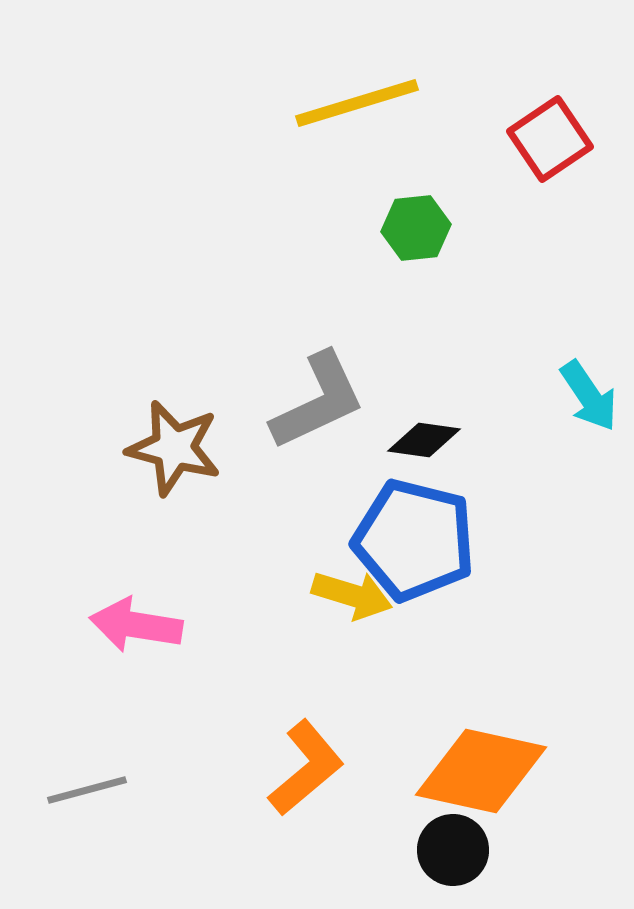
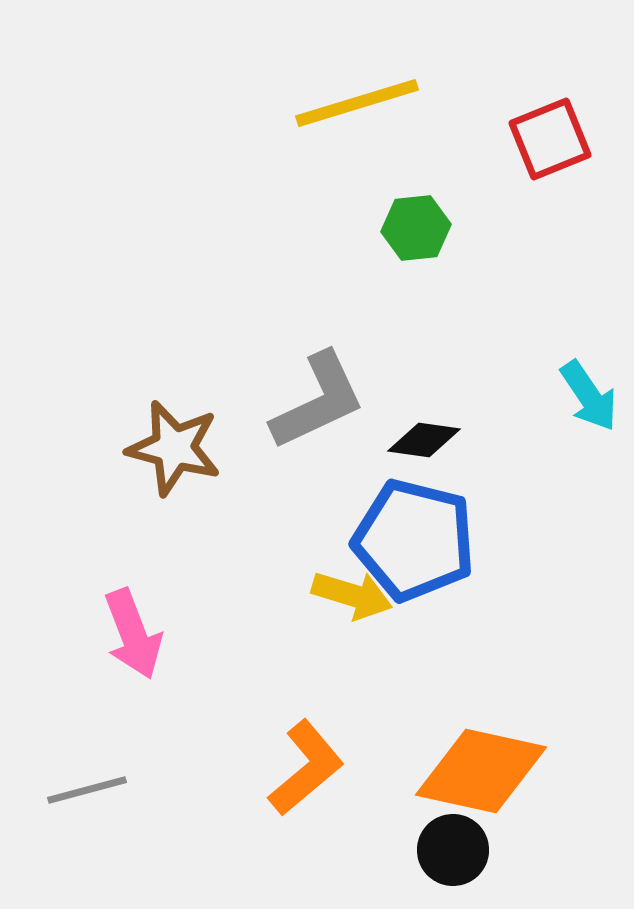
red square: rotated 12 degrees clockwise
pink arrow: moved 3 px left, 9 px down; rotated 120 degrees counterclockwise
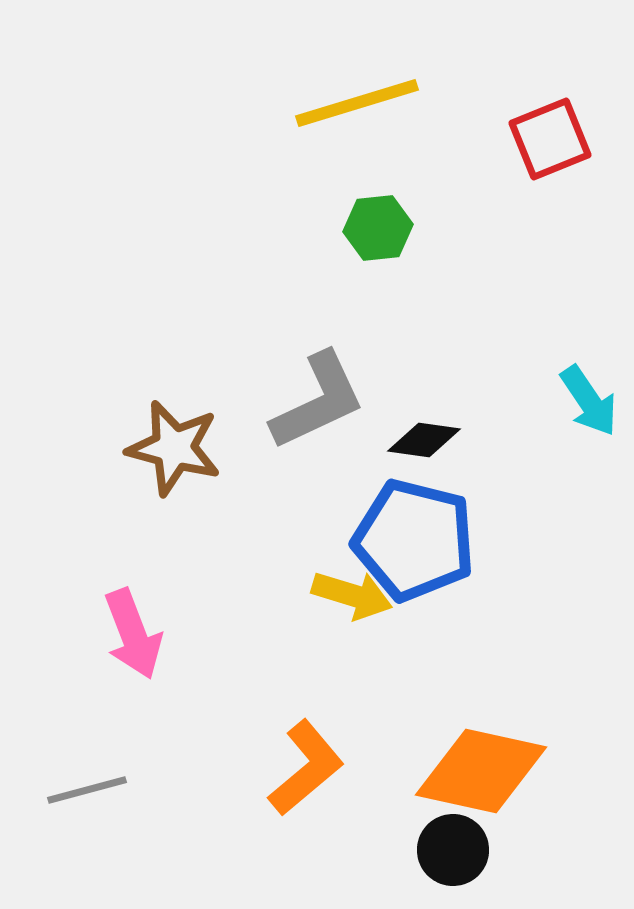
green hexagon: moved 38 px left
cyan arrow: moved 5 px down
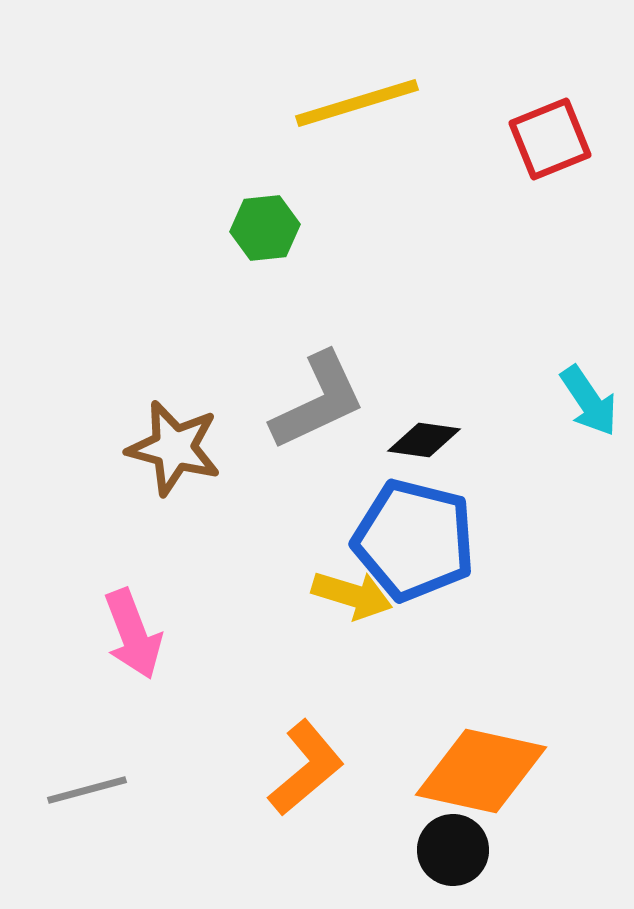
green hexagon: moved 113 px left
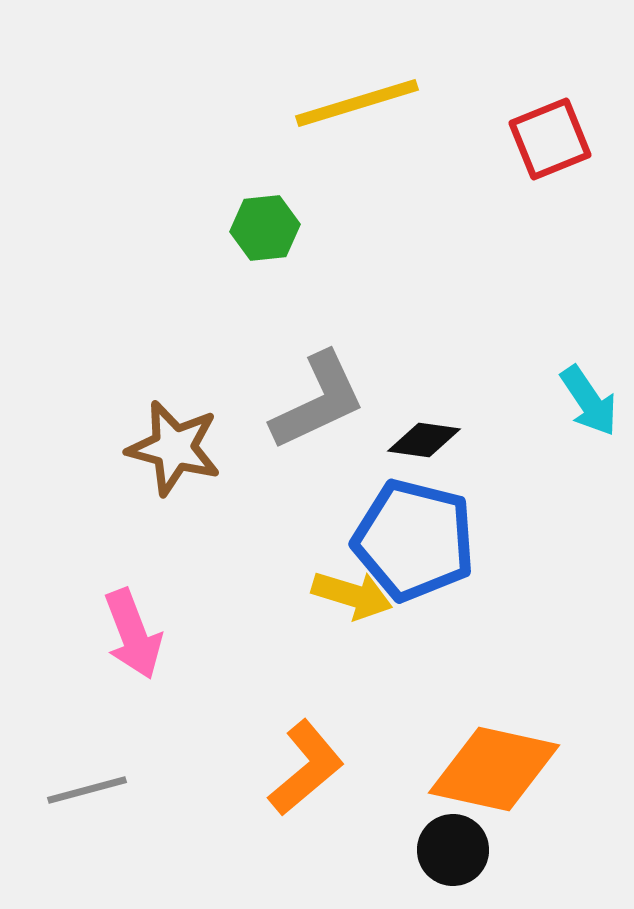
orange diamond: moved 13 px right, 2 px up
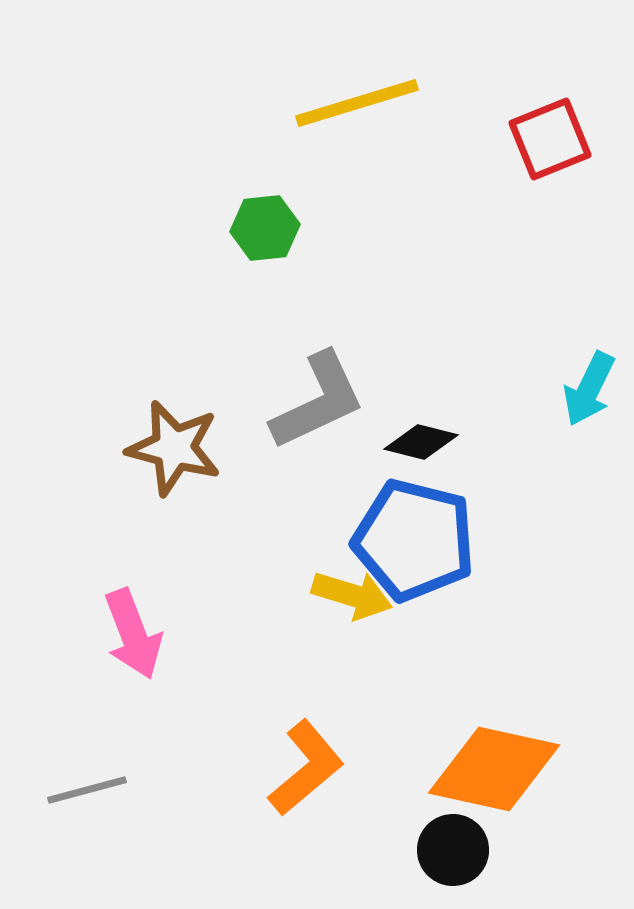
cyan arrow: moved 12 px up; rotated 60 degrees clockwise
black diamond: moved 3 px left, 2 px down; rotated 6 degrees clockwise
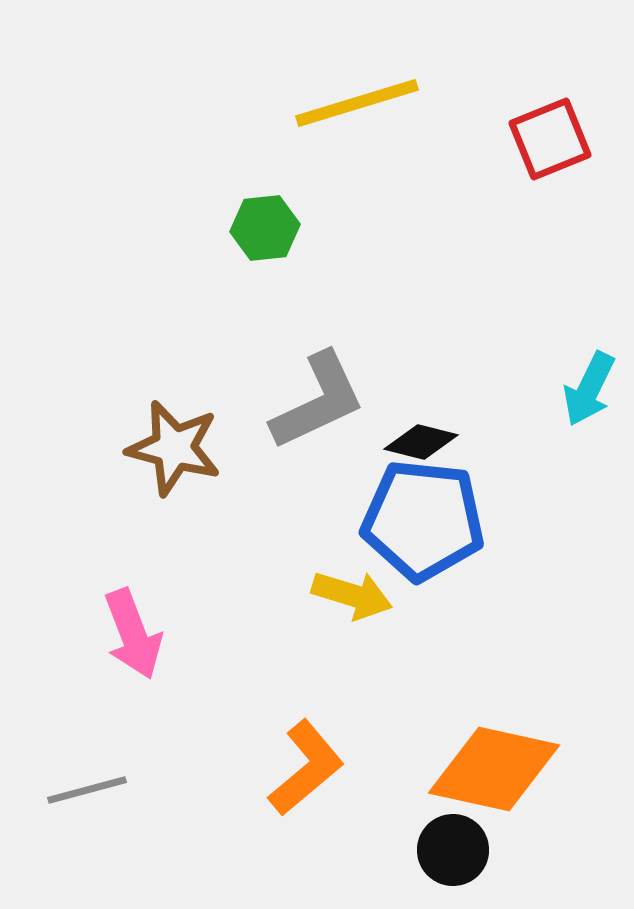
blue pentagon: moved 9 px right, 20 px up; rotated 8 degrees counterclockwise
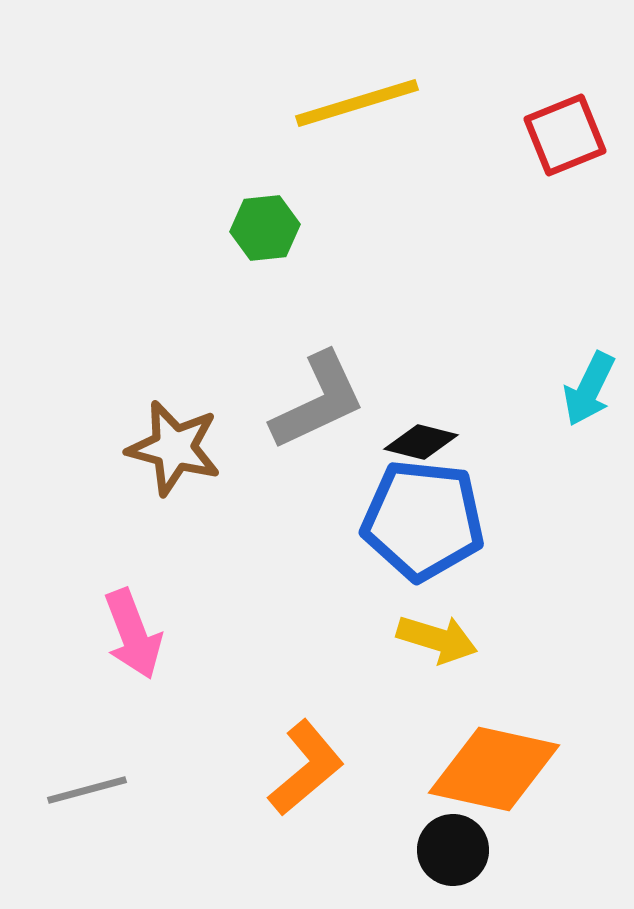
red square: moved 15 px right, 4 px up
yellow arrow: moved 85 px right, 44 px down
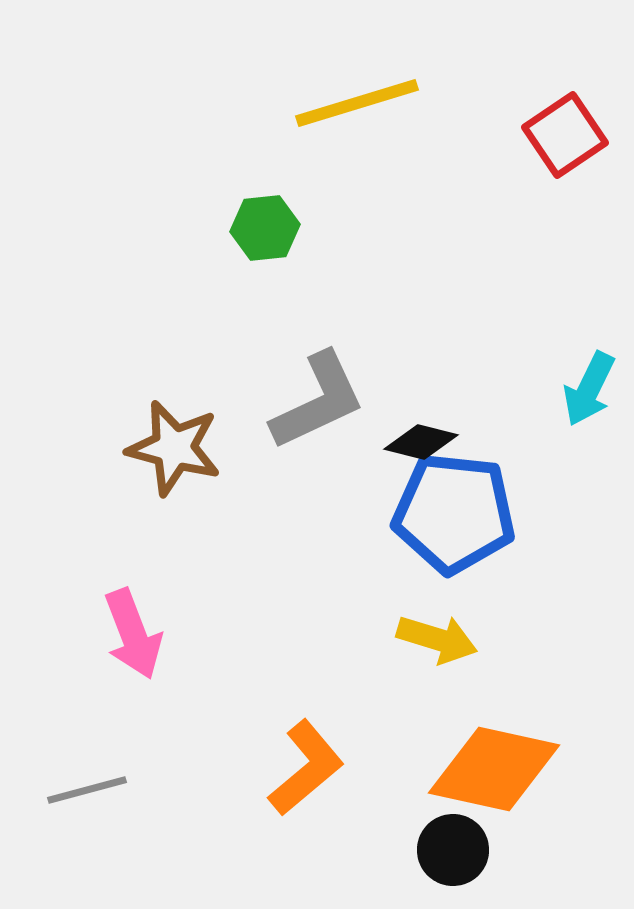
red square: rotated 12 degrees counterclockwise
blue pentagon: moved 31 px right, 7 px up
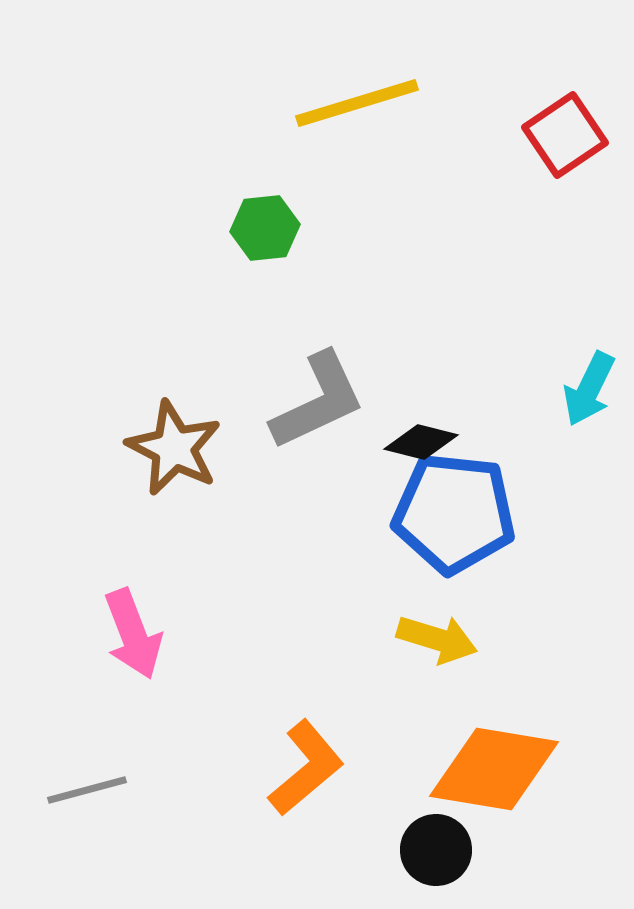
brown star: rotated 12 degrees clockwise
orange diamond: rotated 3 degrees counterclockwise
black circle: moved 17 px left
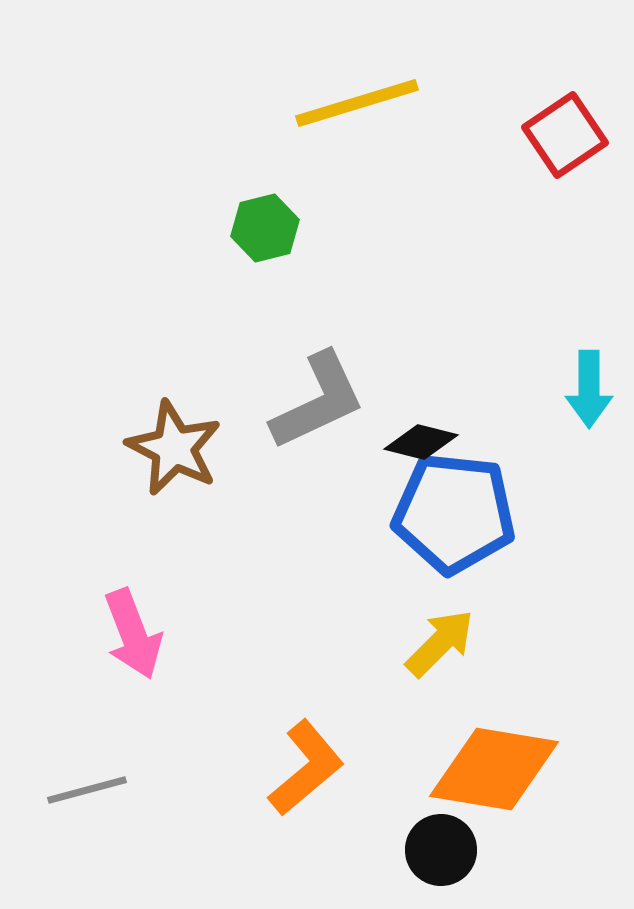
green hexagon: rotated 8 degrees counterclockwise
cyan arrow: rotated 26 degrees counterclockwise
yellow arrow: moved 3 px right, 4 px down; rotated 62 degrees counterclockwise
black circle: moved 5 px right
